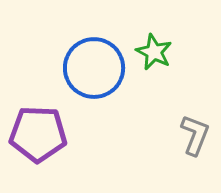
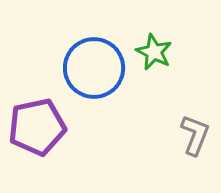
purple pentagon: moved 1 px left, 7 px up; rotated 14 degrees counterclockwise
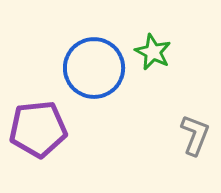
green star: moved 1 px left
purple pentagon: moved 1 px right, 2 px down; rotated 6 degrees clockwise
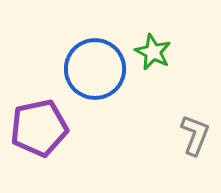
blue circle: moved 1 px right, 1 px down
purple pentagon: moved 1 px right, 1 px up; rotated 6 degrees counterclockwise
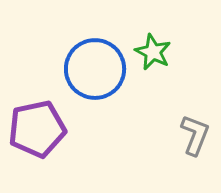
purple pentagon: moved 2 px left, 1 px down
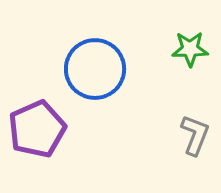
green star: moved 37 px right, 3 px up; rotated 27 degrees counterclockwise
purple pentagon: rotated 12 degrees counterclockwise
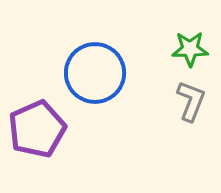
blue circle: moved 4 px down
gray L-shape: moved 4 px left, 34 px up
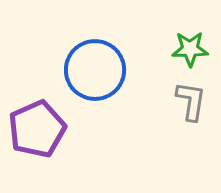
blue circle: moved 3 px up
gray L-shape: rotated 12 degrees counterclockwise
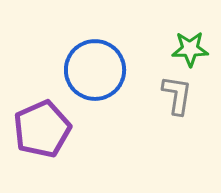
gray L-shape: moved 14 px left, 6 px up
purple pentagon: moved 5 px right
